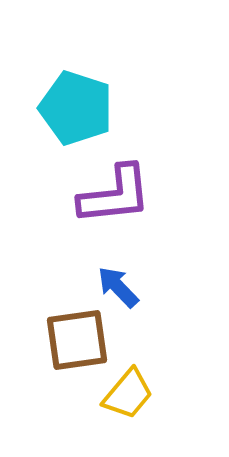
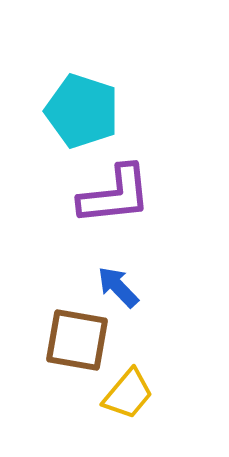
cyan pentagon: moved 6 px right, 3 px down
brown square: rotated 18 degrees clockwise
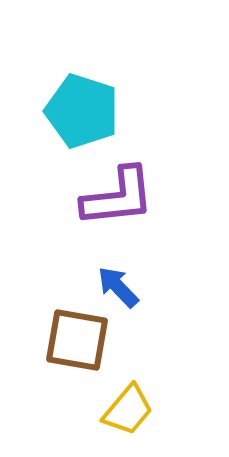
purple L-shape: moved 3 px right, 2 px down
yellow trapezoid: moved 16 px down
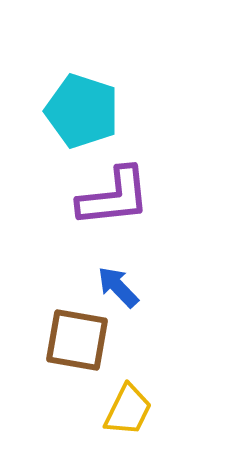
purple L-shape: moved 4 px left
yellow trapezoid: rotated 14 degrees counterclockwise
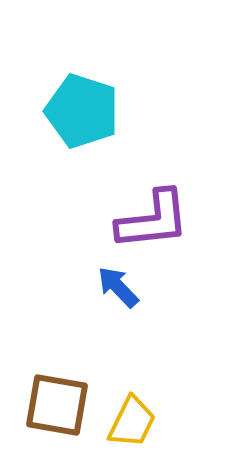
purple L-shape: moved 39 px right, 23 px down
brown square: moved 20 px left, 65 px down
yellow trapezoid: moved 4 px right, 12 px down
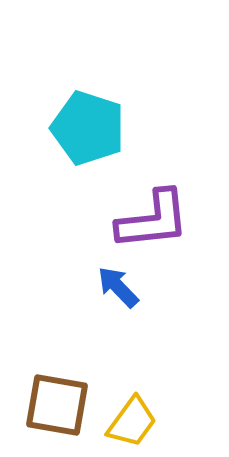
cyan pentagon: moved 6 px right, 17 px down
yellow trapezoid: rotated 10 degrees clockwise
